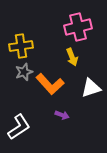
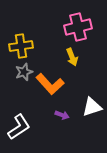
white triangle: moved 1 px right, 19 px down
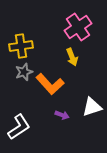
pink cross: rotated 20 degrees counterclockwise
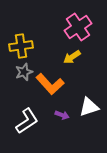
yellow arrow: rotated 78 degrees clockwise
white triangle: moved 3 px left
white L-shape: moved 8 px right, 6 px up
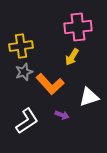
pink cross: rotated 28 degrees clockwise
yellow arrow: rotated 24 degrees counterclockwise
white triangle: moved 10 px up
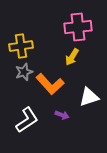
white L-shape: moved 1 px up
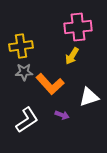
yellow arrow: moved 1 px up
gray star: rotated 18 degrees clockwise
